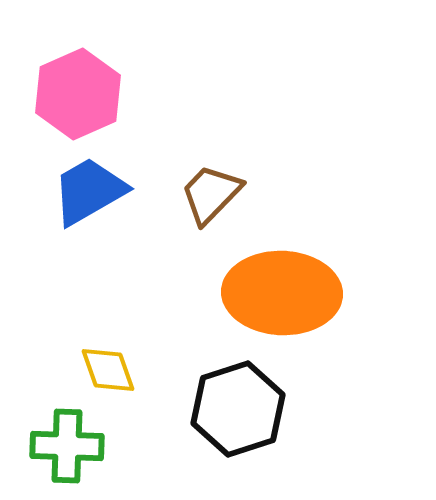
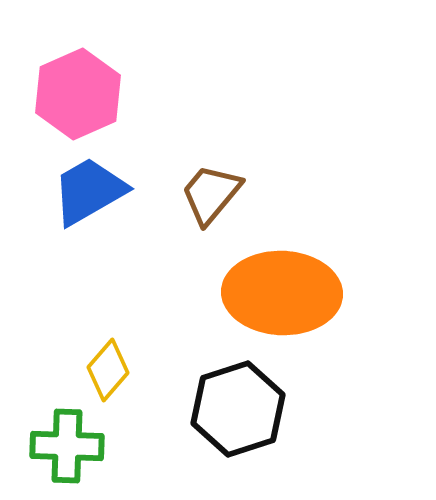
brown trapezoid: rotated 4 degrees counterclockwise
yellow diamond: rotated 60 degrees clockwise
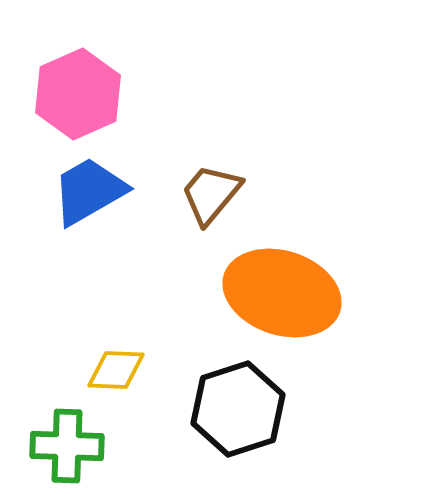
orange ellipse: rotated 16 degrees clockwise
yellow diamond: moved 8 px right; rotated 52 degrees clockwise
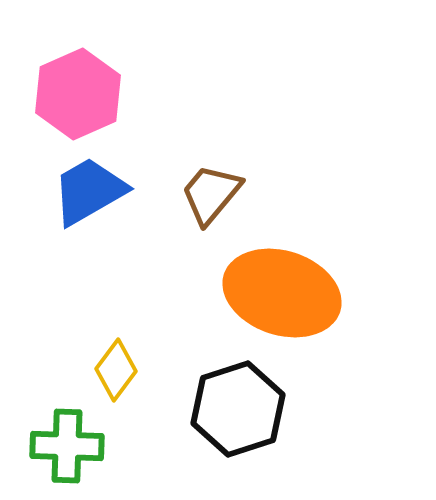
yellow diamond: rotated 56 degrees counterclockwise
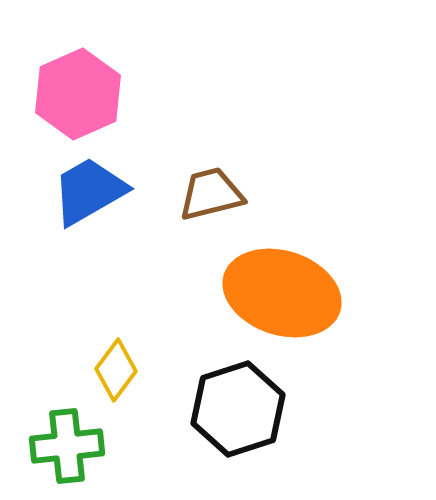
brown trapezoid: rotated 36 degrees clockwise
green cross: rotated 8 degrees counterclockwise
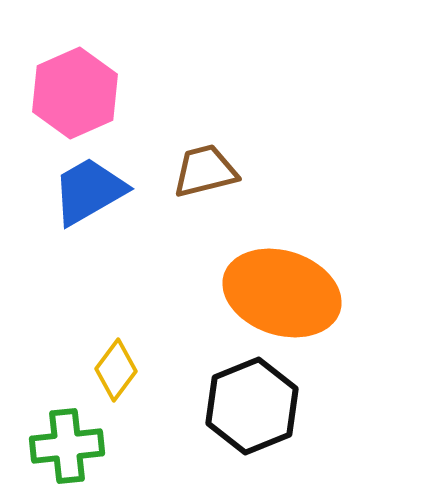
pink hexagon: moved 3 px left, 1 px up
brown trapezoid: moved 6 px left, 23 px up
black hexagon: moved 14 px right, 3 px up; rotated 4 degrees counterclockwise
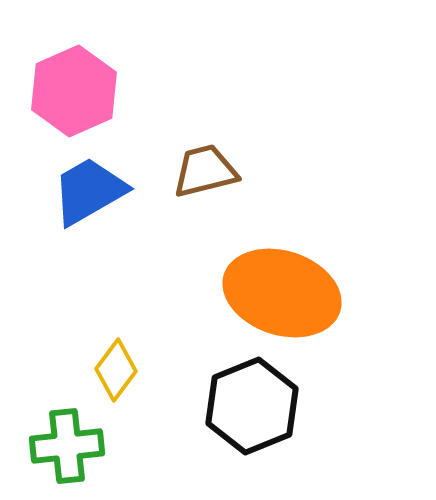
pink hexagon: moved 1 px left, 2 px up
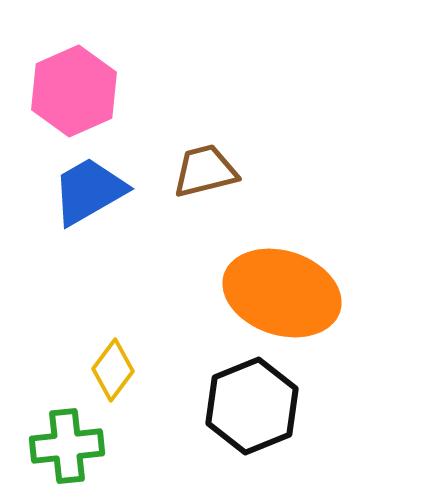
yellow diamond: moved 3 px left
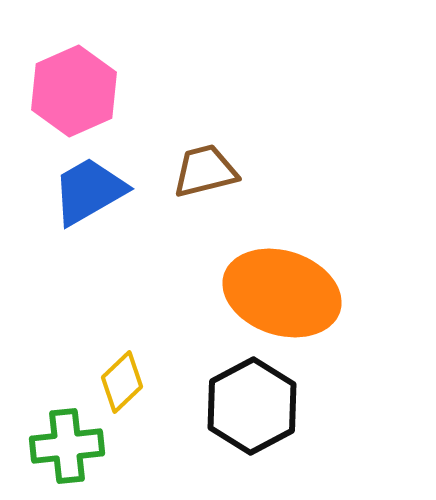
yellow diamond: moved 9 px right, 12 px down; rotated 10 degrees clockwise
black hexagon: rotated 6 degrees counterclockwise
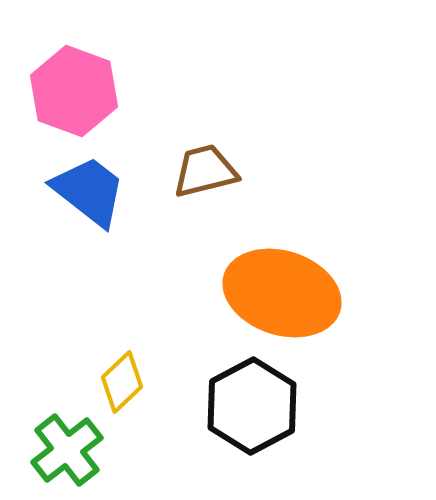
pink hexagon: rotated 16 degrees counterclockwise
blue trapezoid: rotated 68 degrees clockwise
green cross: moved 4 px down; rotated 32 degrees counterclockwise
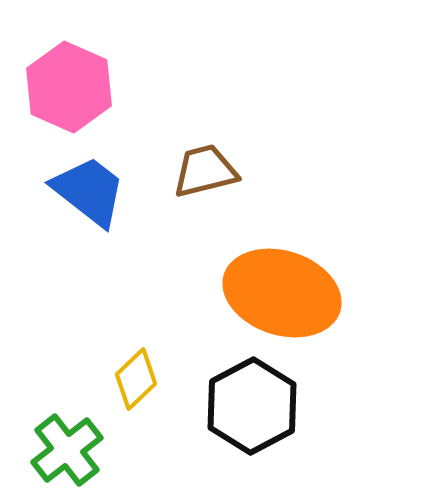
pink hexagon: moved 5 px left, 4 px up; rotated 4 degrees clockwise
yellow diamond: moved 14 px right, 3 px up
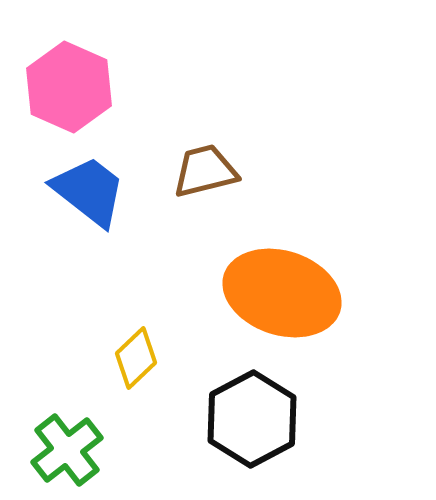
yellow diamond: moved 21 px up
black hexagon: moved 13 px down
